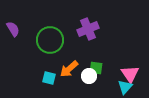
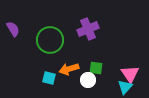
orange arrow: rotated 24 degrees clockwise
white circle: moved 1 px left, 4 px down
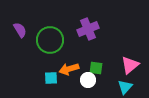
purple semicircle: moved 7 px right, 1 px down
pink triangle: moved 9 px up; rotated 24 degrees clockwise
cyan square: moved 2 px right; rotated 16 degrees counterclockwise
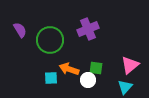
orange arrow: rotated 36 degrees clockwise
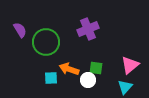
green circle: moved 4 px left, 2 px down
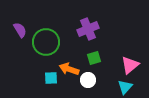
green square: moved 2 px left, 10 px up; rotated 24 degrees counterclockwise
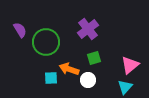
purple cross: rotated 15 degrees counterclockwise
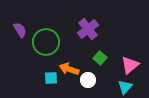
green square: moved 6 px right; rotated 32 degrees counterclockwise
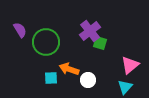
purple cross: moved 2 px right, 2 px down
green square: moved 15 px up; rotated 24 degrees counterclockwise
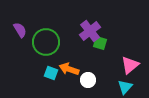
cyan square: moved 5 px up; rotated 24 degrees clockwise
